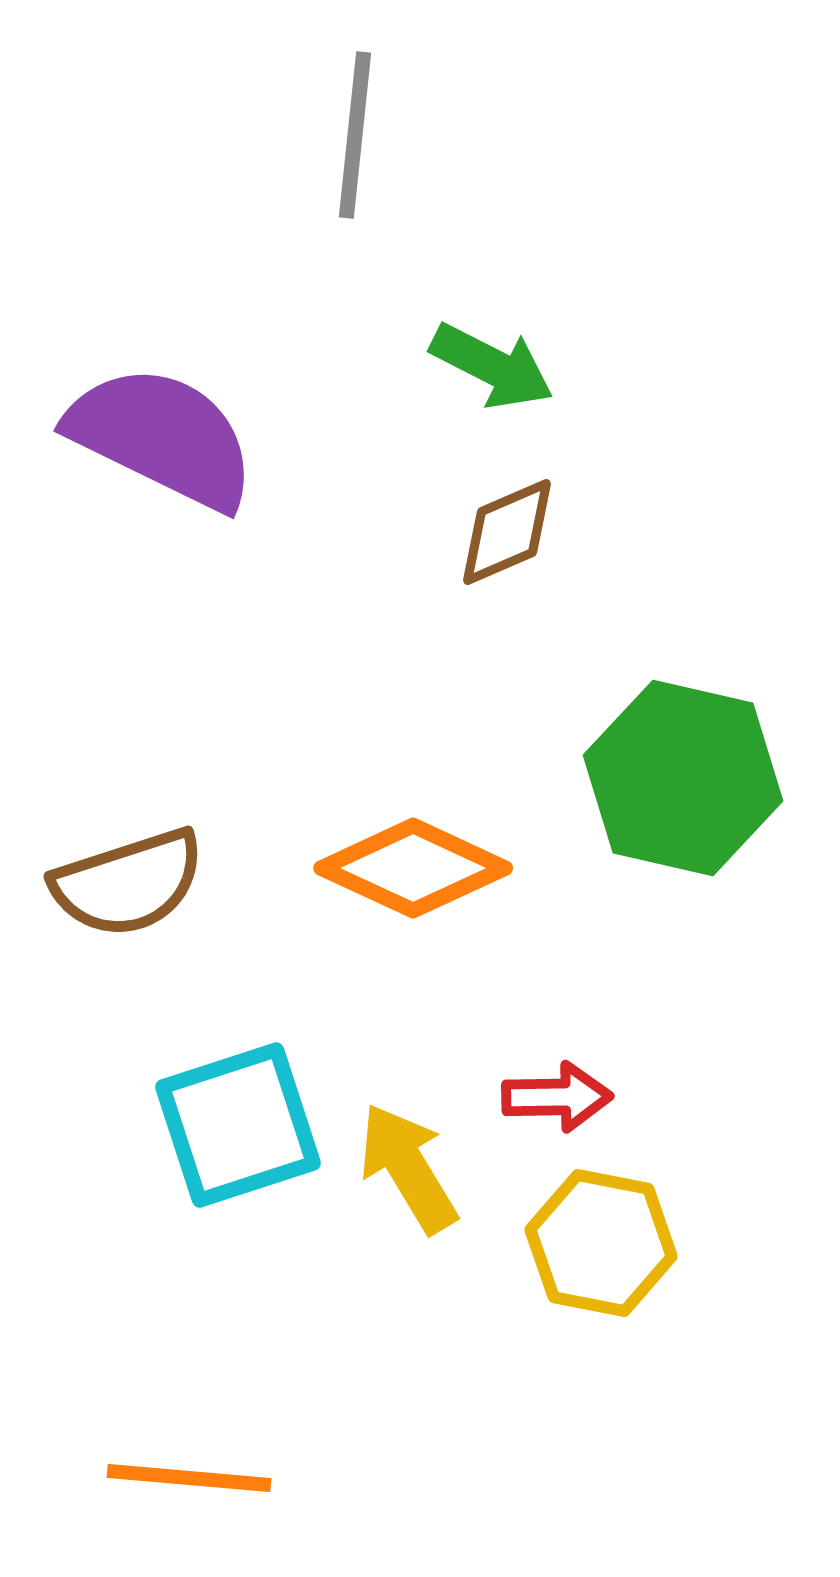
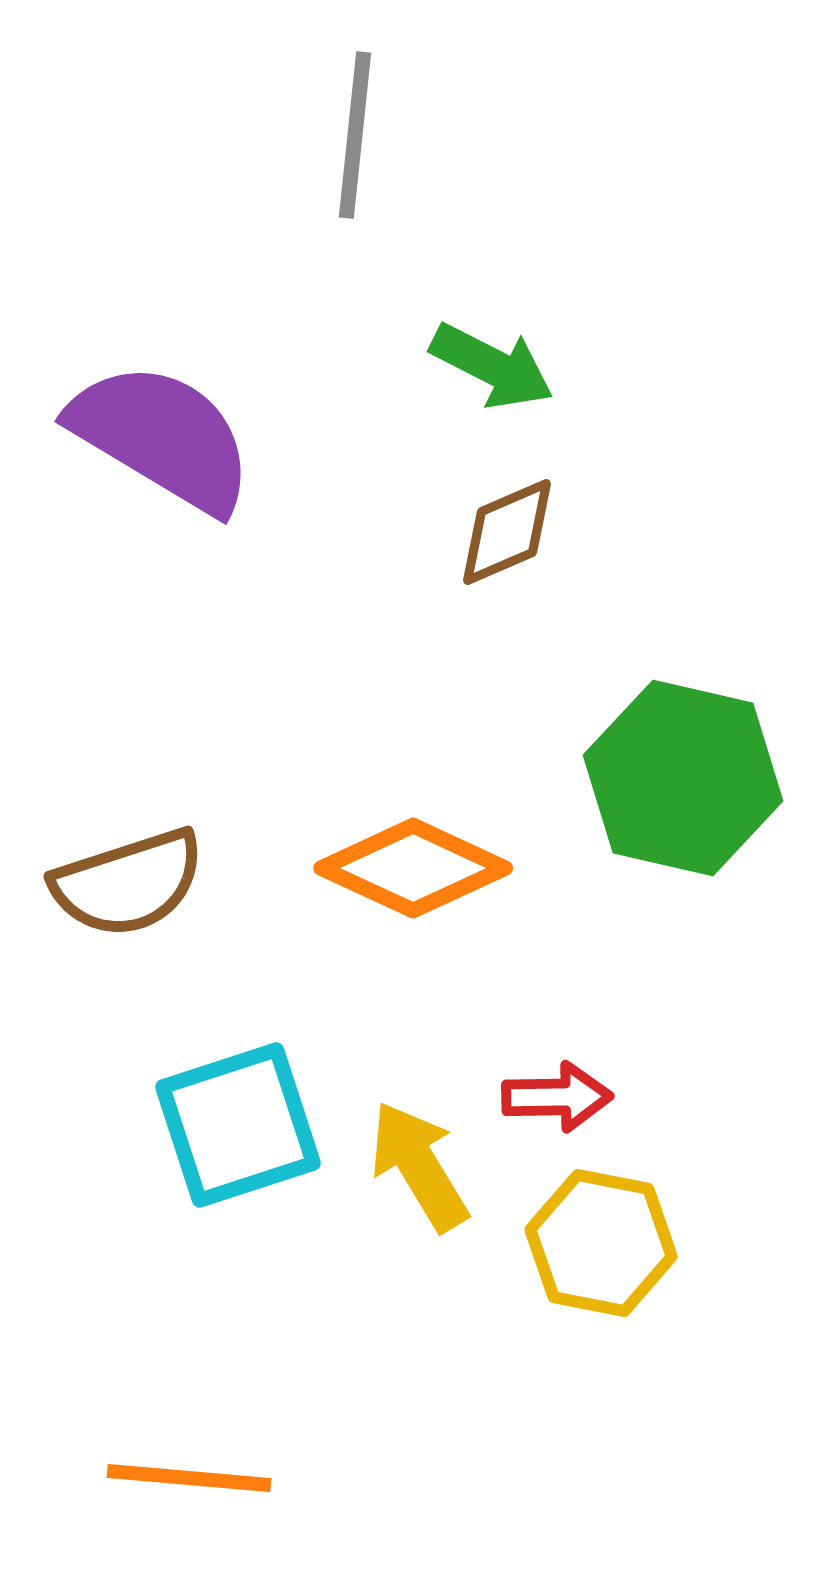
purple semicircle: rotated 5 degrees clockwise
yellow arrow: moved 11 px right, 2 px up
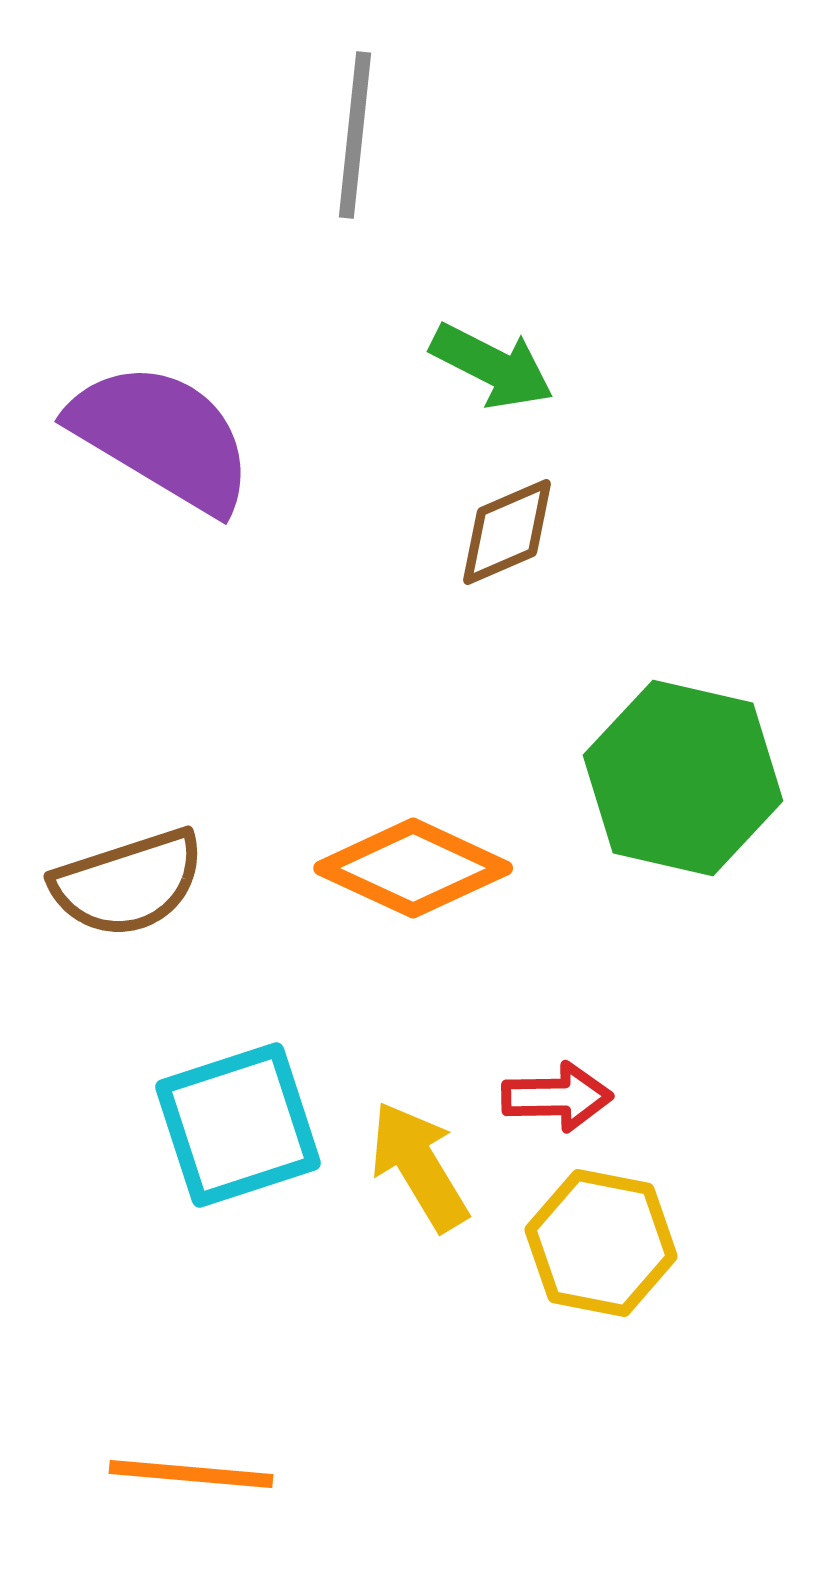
orange line: moved 2 px right, 4 px up
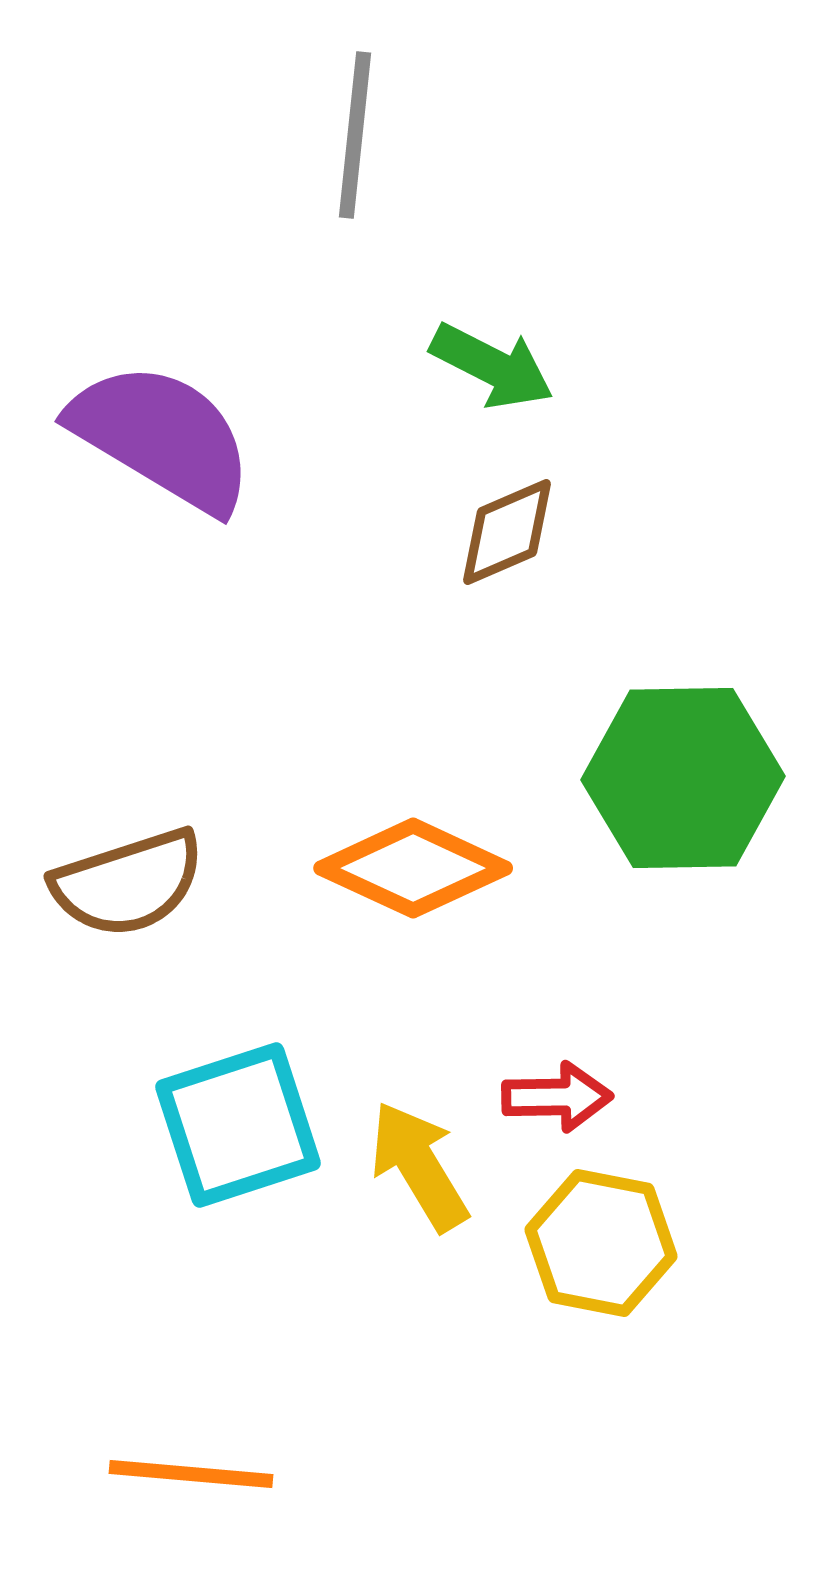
green hexagon: rotated 14 degrees counterclockwise
